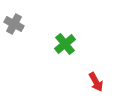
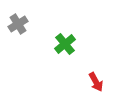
gray cross: moved 4 px right; rotated 30 degrees clockwise
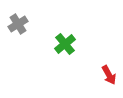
red arrow: moved 13 px right, 7 px up
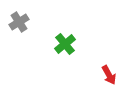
gray cross: moved 1 px right, 2 px up
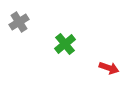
red arrow: moved 7 px up; rotated 42 degrees counterclockwise
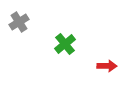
red arrow: moved 2 px left, 2 px up; rotated 18 degrees counterclockwise
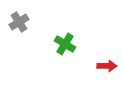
green cross: rotated 20 degrees counterclockwise
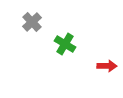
gray cross: moved 13 px right; rotated 12 degrees counterclockwise
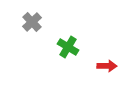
green cross: moved 3 px right, 3 px down
